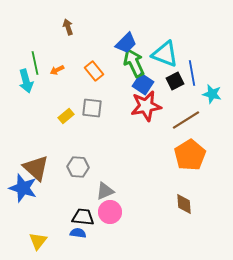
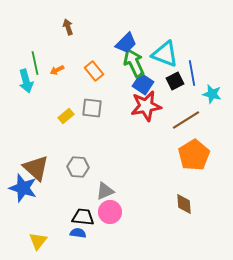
orange pentagon: moved 4 px right
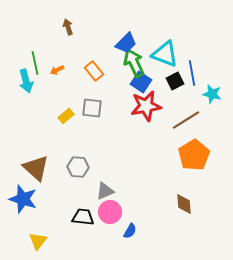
blue square: moved 2 px left, 2 px up
blue star: moved 11 px down
blue semicircle: moved 52 px right, 2 px up; rotated 112 degrees clockwise
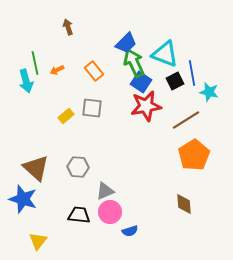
cyan star: moved 3 px left, 2 px up
black trapezoid: moved 4 px left, 2 px up
blue semicircle: rotated 42 degrees clockwise
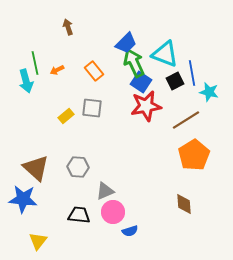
blue star: rotated 12 degrees counterclockwise
pink circle: moved 3 px right
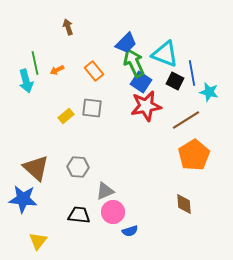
black square: rotated 36 degrees counterclockwise
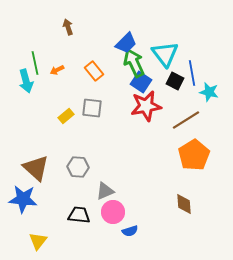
cyan triangle: rotated 32 degrees clockwise
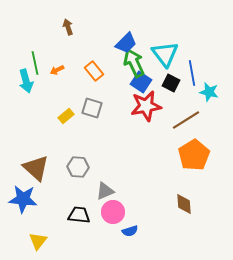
black square: moved 4 px left, 2 px down
gray square: rotated 10 degrees clockwise
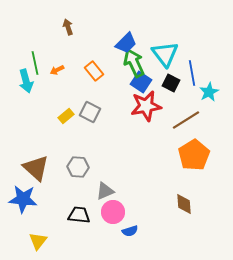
cyan star: rotated 30 degrees clockwise
gray square: moved 2 px left, 4 px down; rotated 10 degrees clockwise
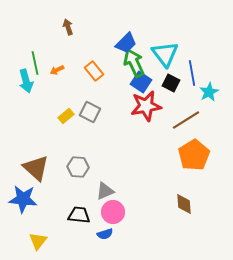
blue semicircle: moved 25 px left, 3 px down
